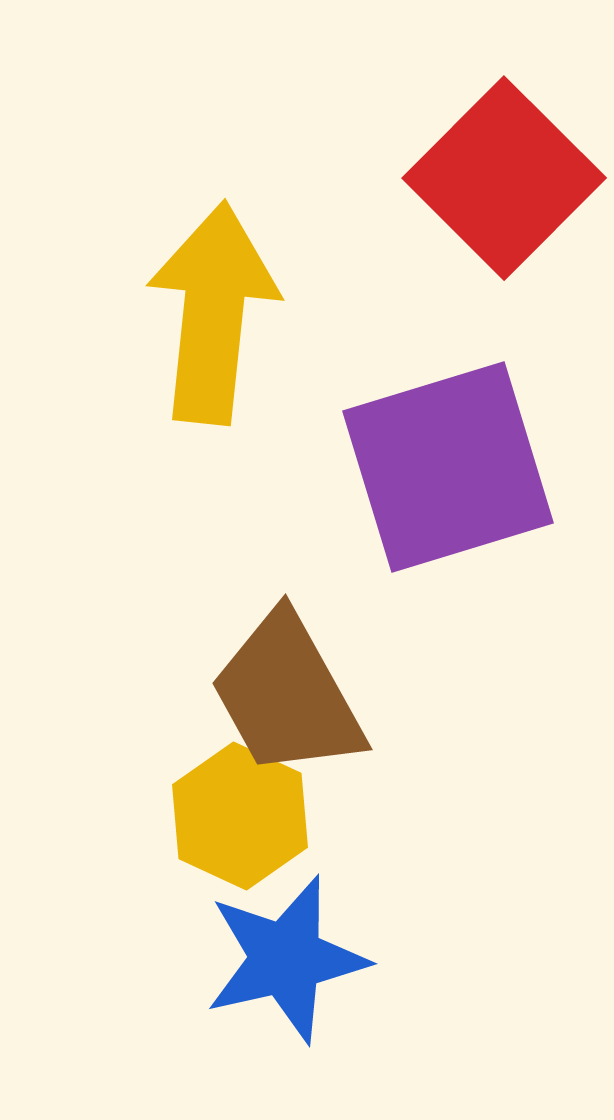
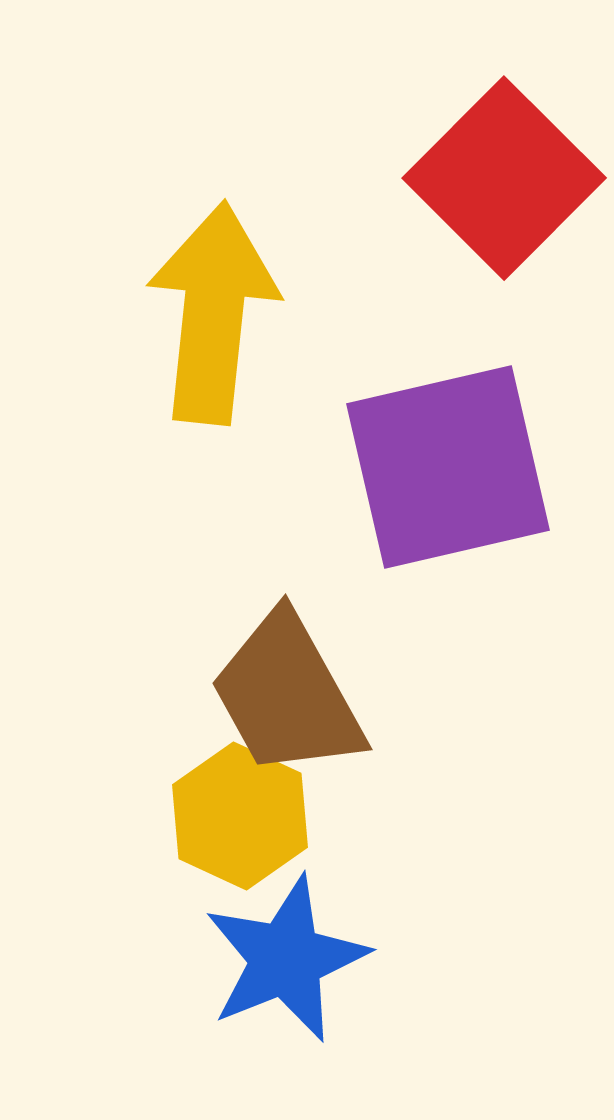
purple square: rotated 4 degrees clockwise
blue star: rotated 9 degrees counterclockwise
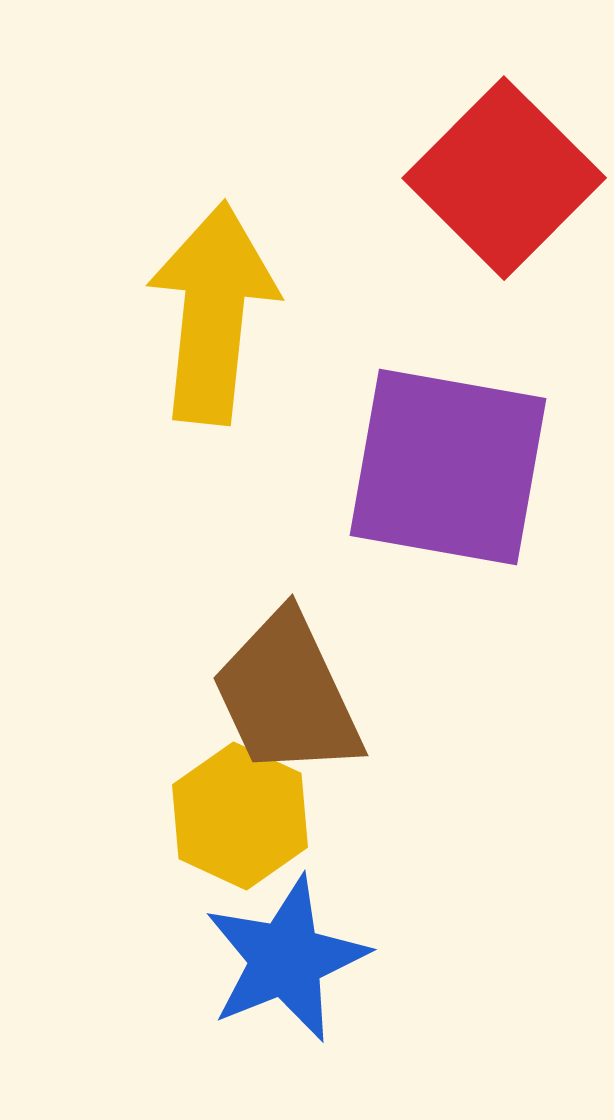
purple square: rotated 23 degrees clockwise
brown trapezoid: rotated 4 degrees clockwise
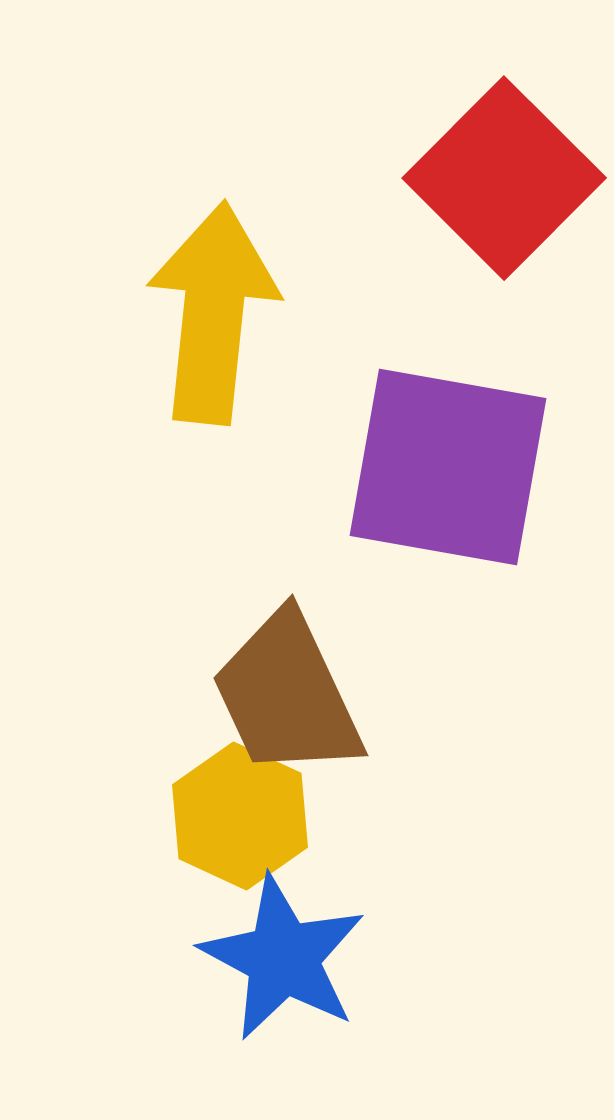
blue star: moved 3 px left, 1 px up; rotated 22 degrees counterclockwise
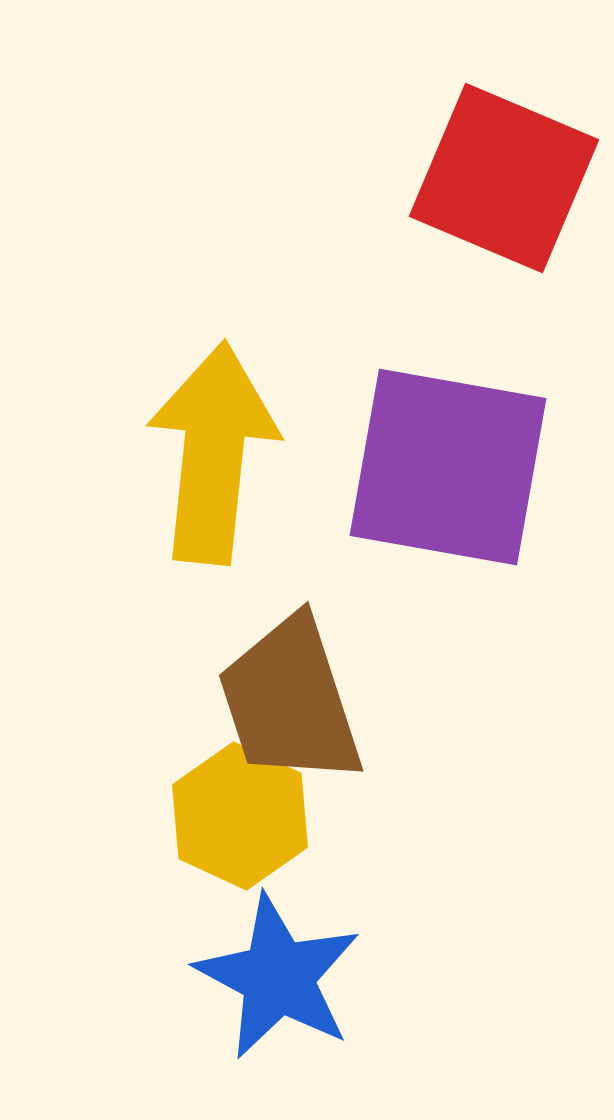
red square: rotated 22 degrees counterclockwise
yellow arrow: moved 140 px down
brown trapezoid: moved 3 px right, 6 px down; rotated 7 degrees clockwise
blue star: moved 5 px left, 19 px down
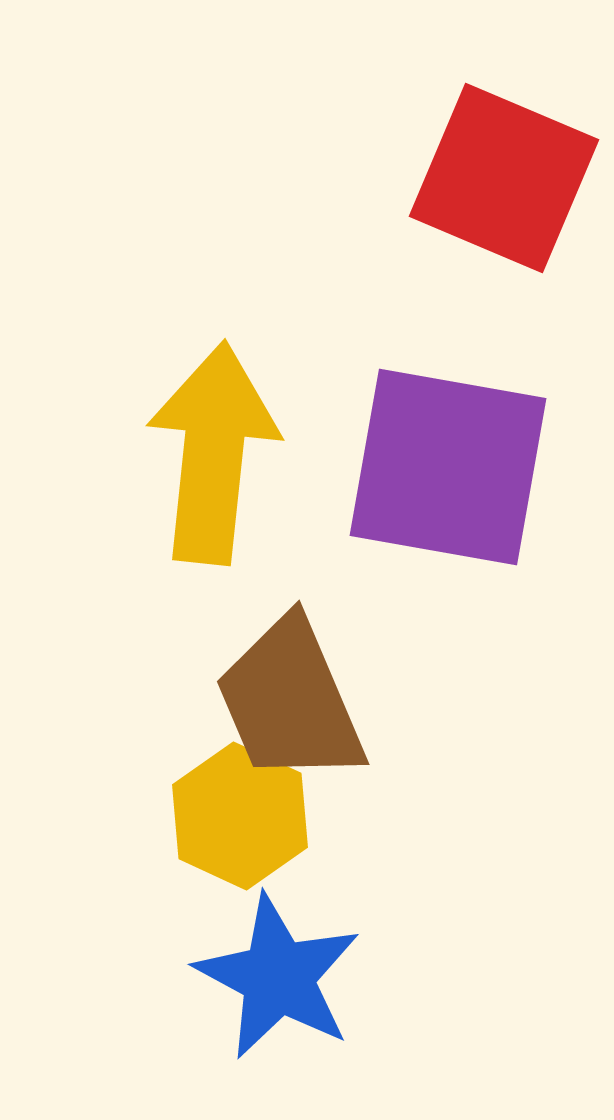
brown trapezoid: rotated 5 degrees counterclockwise
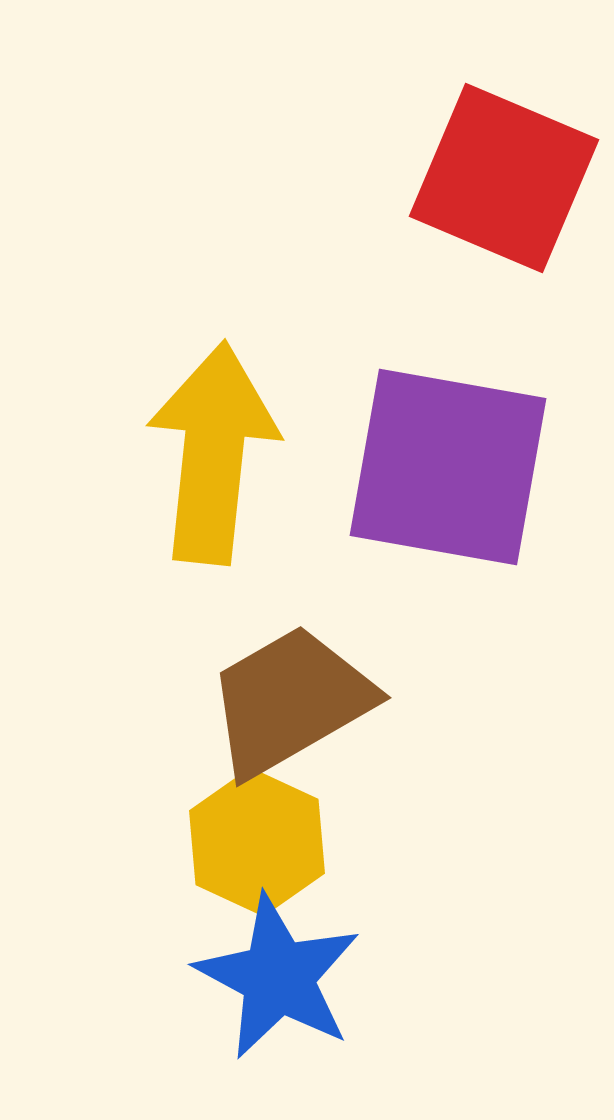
brown trapezoid: rotated 83 degrees clockwise
yellow hexagon: moved 17 px right, 26 px down
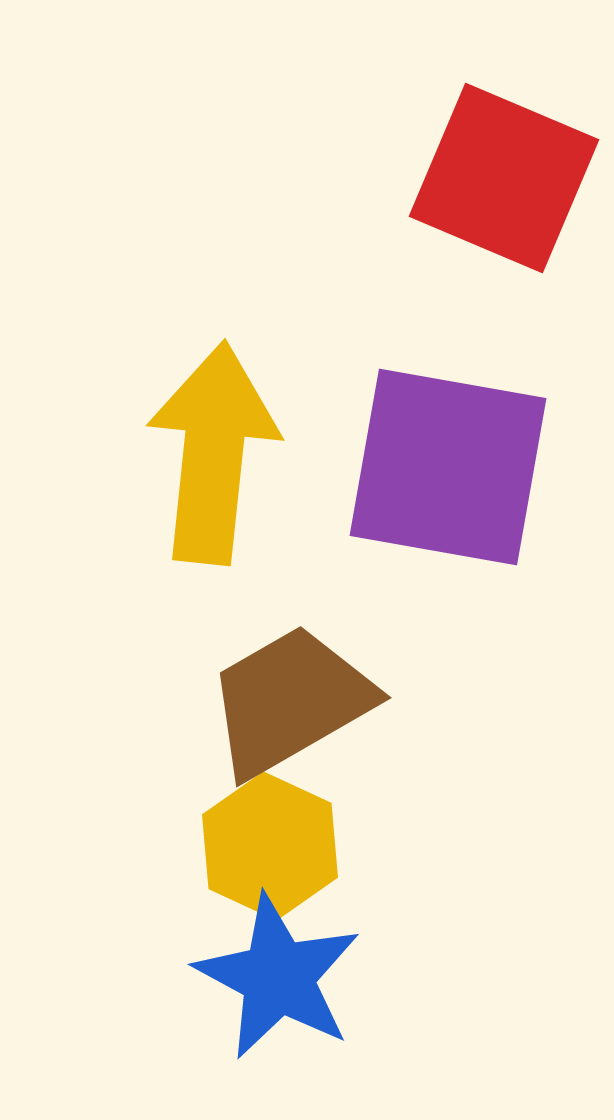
yellow hexagon: moved 13 px right, 4 px down
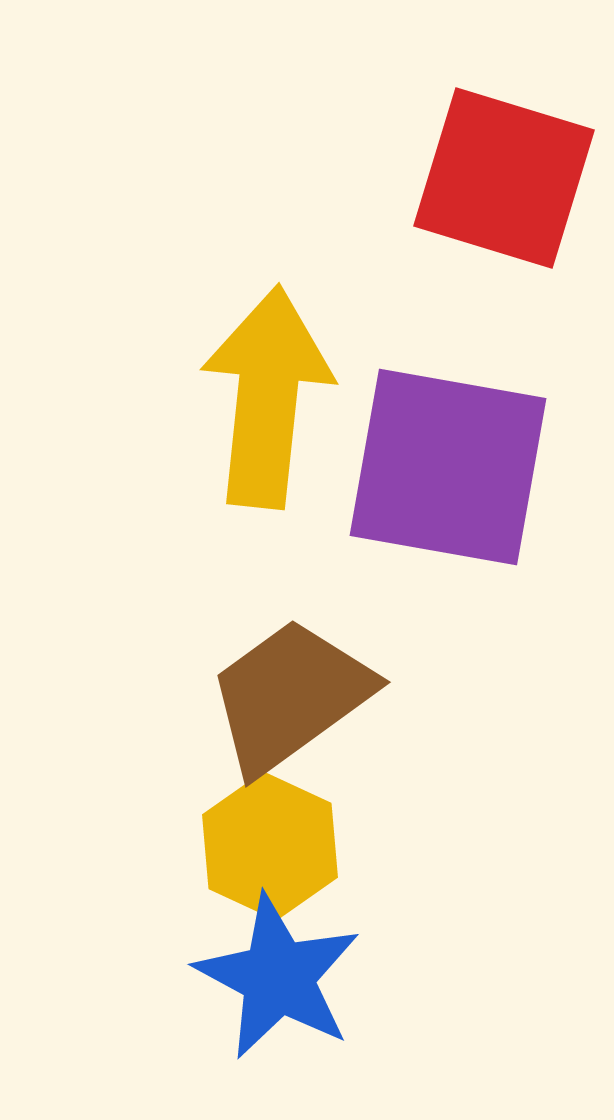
red square: rotated 6 degrees counterclockwise
yellow arrow: moved 54 px right, 56 px up
brown trapezoid: moved 5 px up; rotated 6 degrees counterclockwise
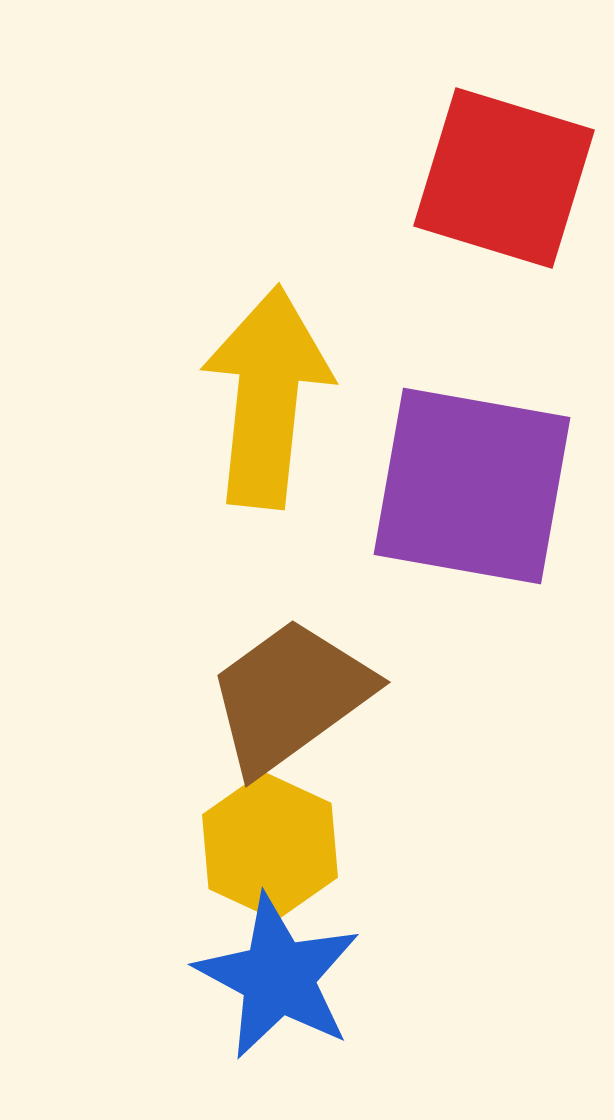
purple square: moved 24 px right, 19 px down
